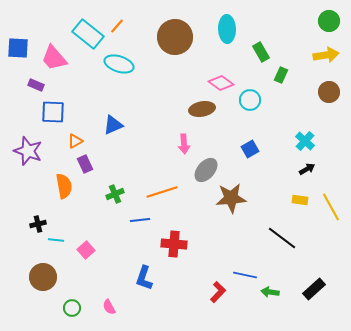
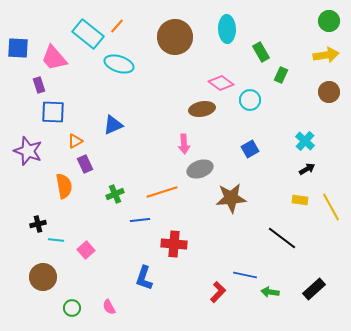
purple rectangle at (36, 85): moved 3 px right; rotated 49 degrees clockwise
gray ellipse at (206, 170): moved 6 px left, 1 px up; rotated 30 degrees clockwise
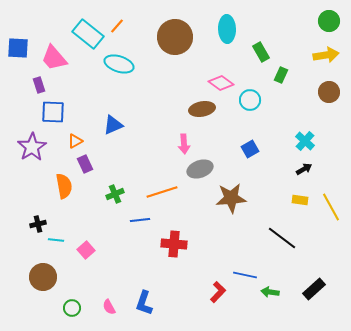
purple star at (28, 151): moved 4 px right, 4 px up; rotated 20 degrees clockwise
black arrow at (307, 169): moved 3 px left
blue L-shape at (144, 278): moved 25 px down
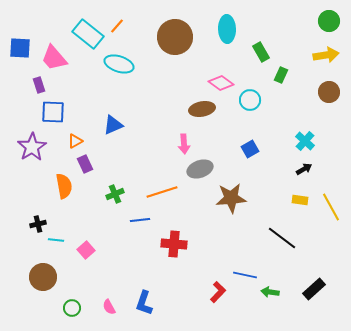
blue square at (18, 48): moved 2 px right
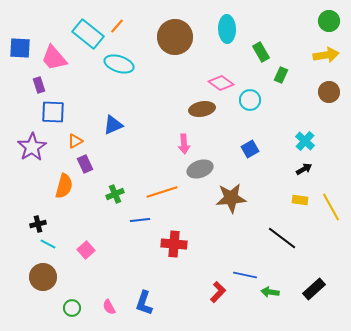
orange semicircle at (64, 186): rotated 25 degrees clockwise
cyan line at (56, 240): moved 8 px left, 4 px down; rotated 21 degrees clockwise
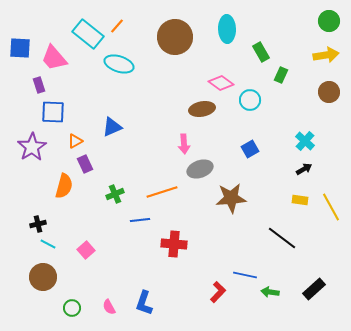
blue triangle at (113, 125): moved 1 px left, 2 px down
